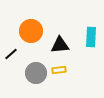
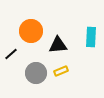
black triangle: moved 2 px left
yellow rectangle: moved 2 px right, 1 px down; rotated 16 degrees counterclockwise
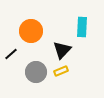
cyan rectangle: moved 9 px left, 10 px up
black triangle: moved 4 px right, 5 px down; rotated 42 degrees counterclockwise
gray circle: moved 1 px up
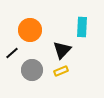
orange circle: moved 1 px left, 1 px up
black line: moved 1 px right, 1 px up
gray circle: moved 4 px left, 2 px up
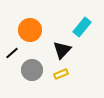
cyan rectangle: rotated 36 degrees clockwise
yellow rectangle: moved 3 px down
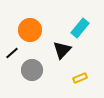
cyan rectangle: moved 2 px left, 1 px down
yellow rectangle: moved 19 px right, 4 px down
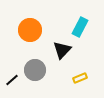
cyan rectangle: moved 1 px up; rotated 12 degrees counterclockwise
black line: moved 27 px down
gray circle: moved 3 px right
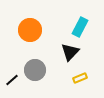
black triangle: moved 8 px right, 2 px down
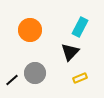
gray circle: moved 3 px down
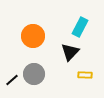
orange circle: moved 3 px right, 6 px down
gray circle: moved 1 px left, 1 px down
yellow rectangle: moved 5 px right, 3 px up; rotated 24 degrees clockwise
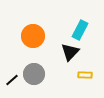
cyan rectangle: moved 3 px down
